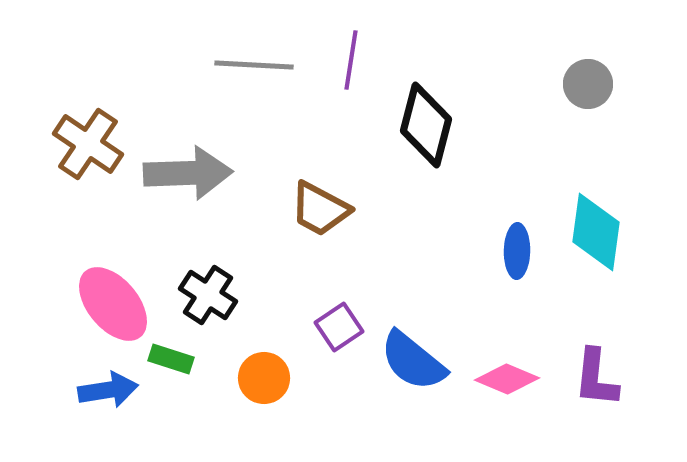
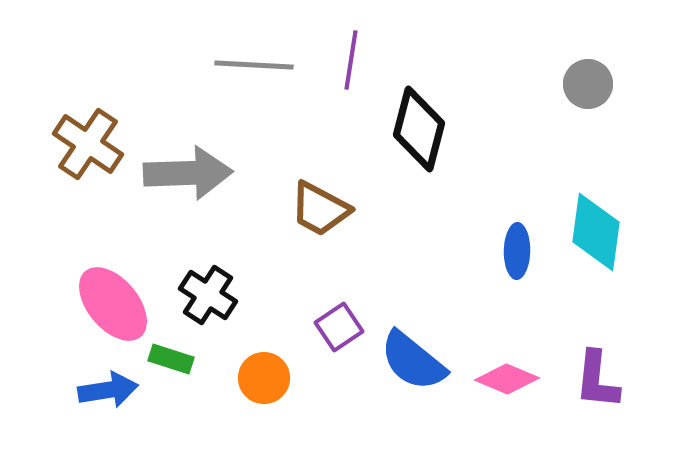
black diamond: moved 7 px left, 4 px down
purple L-shape: moved 1 px right, 2 px down
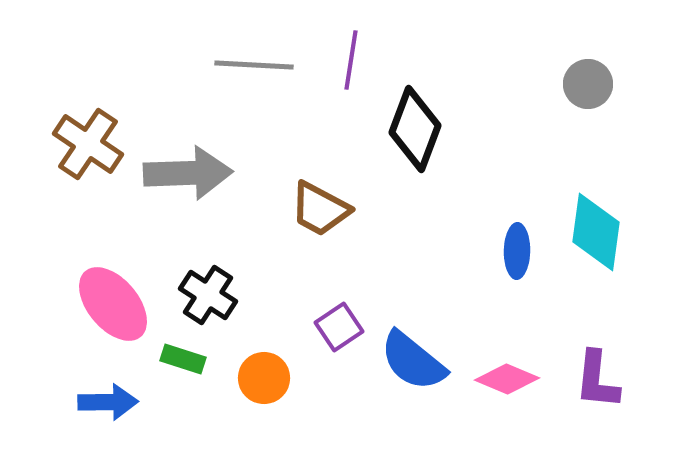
black diamond: moved 4 px left; rotated 6 degrees clockwise
green rectangle: moved 12 px right
blue arrow: moved 12 px down; rotated 8 degrees clockwise
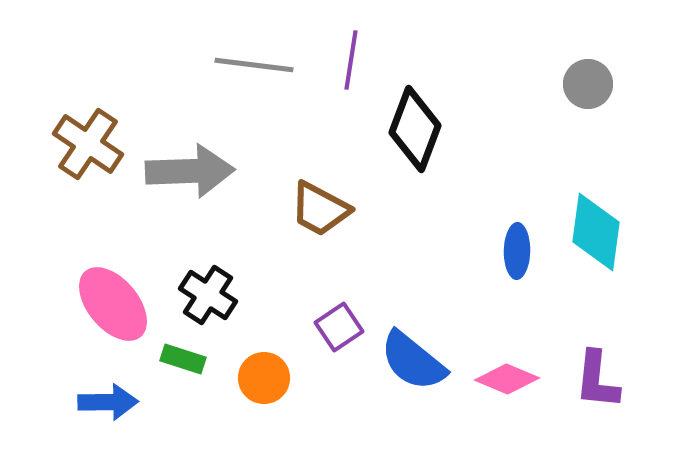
gray line: rotated 4 degrees clockwise
gray arrow: moved 2 px right, 2 px up
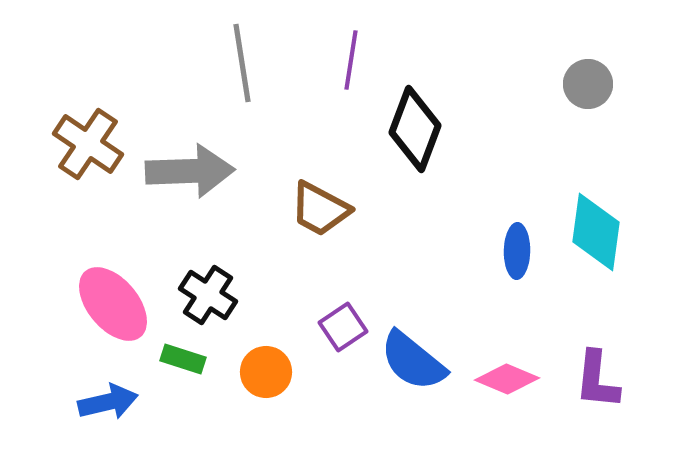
gray line: moved 12 px left, 2 px up; rotated 74 degrees clockwise
purple square: moved 4 px right
orange circle: moved 2 px right, 6 px up
blue arrow: rotated 12 degrees counterclockwise
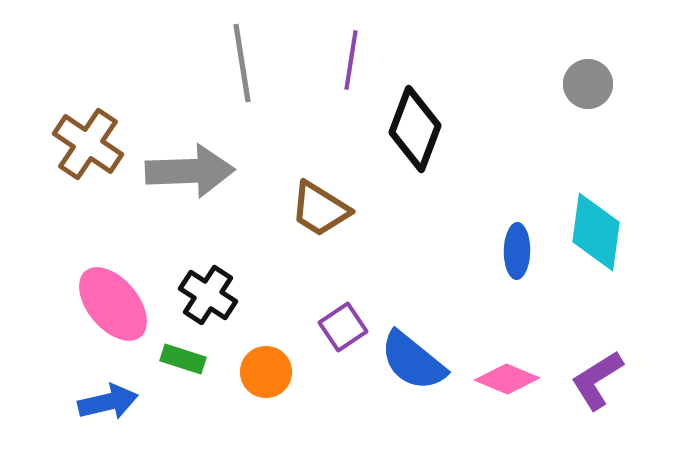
brown trapezoid: rotated 4 degrees clockwise
purple L-shape: rotated 52 degrees clockwise
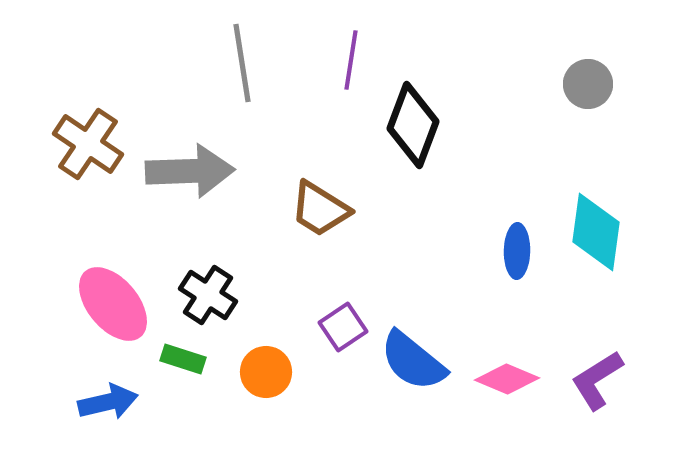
black diamond: moved 2 px left, 4 px up
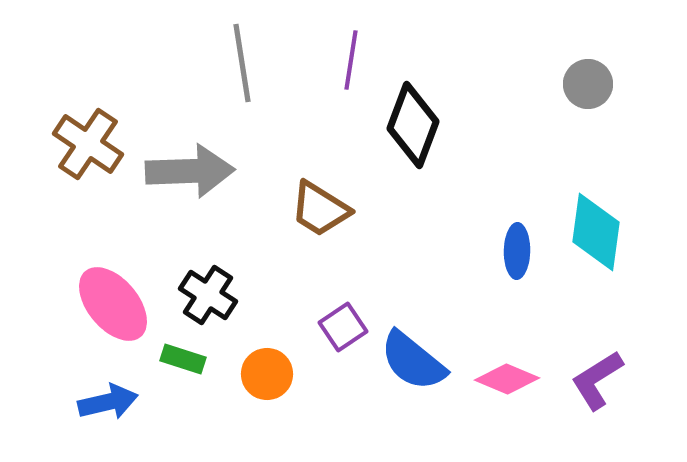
orange circle: moved 1 px right, 2 px down
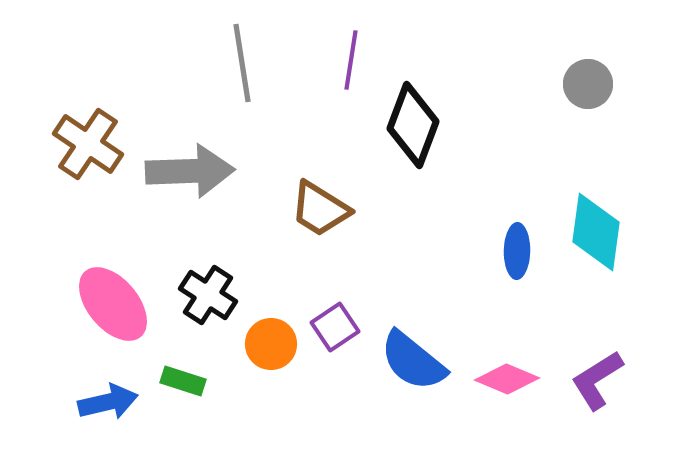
purple square: moved 8 px left
green rectangle: moved 22 px down
orange circle: moved 4 px right, 30 px up
